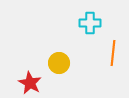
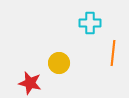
red star: rotated 15 degrees counterclockwise
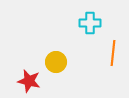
yellow circle: moved 3 px left, 1 px up
red star: moved 1 px left, 2 px up
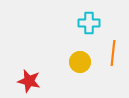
cyan cross: moved 1 px left
yellow circle: moved 24 px right
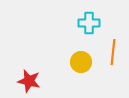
orange line: moved 1 px up
yellow circle: moved 1 px right
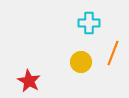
orange line: moved 1 px down; rotated 15 degrees clockwise
red star: rotated 15 degrees clockwise
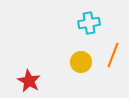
cyan cross: rotated 10 degrees counterclockwise
orange line: moved 2 px down
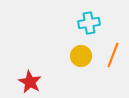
yellow circle: moved 6 px up
red star: moved 1 px right, 1 px down
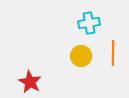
orange line: moved 2 px up; rotated 20 degrees counterclockwise
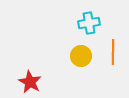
orange line: moved 1 px up
